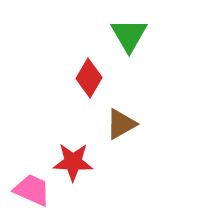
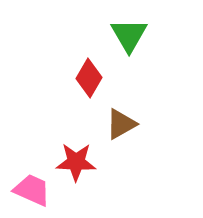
red star: moved 3 px right
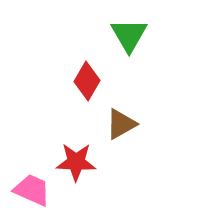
red diamond: moved 2 px left, 3 px down
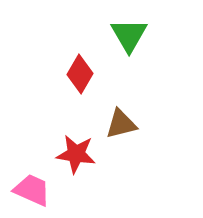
red diamond: moved 7 px left, 7 px up
brown triangle: rotated 16 degrees clockwise
red star: moved 8 px up; rotated 6 degrees clockwise
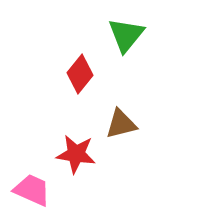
green triangle: moved 3 px left; rotated 9 degrees clockwise
red diamond: rotated 9 degrees clockwise
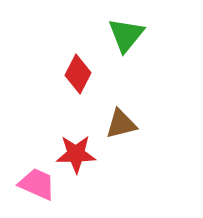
red diamond: moved 2 px left; rotated 12 degrees counterclockwise
red star: rotated 9 degrees counterclockwise
pink trapezoid: moved 5 px right, 6 px up
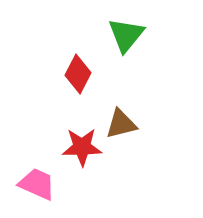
red star: moved 6 px right, 7 px up
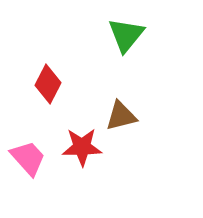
red diamond: moved 30 px left, 10 px down
brown triangle: moved 8 px up
pink trapezoid: moved 9 px left, 26 px up; rotated 24 degrees clockwise
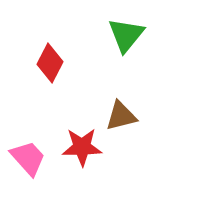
red diamond: moved 2 px right, 21 px up
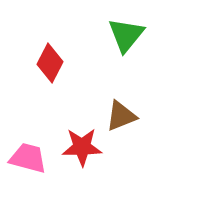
brown triangle: rotated 8 degrees counterclockwise
pink trapezoid: rotated 33 degrees counterclockwise
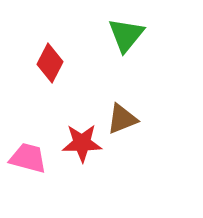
brown triangle: moved 1 px right, 3 px down
red star: moved 4 px up
